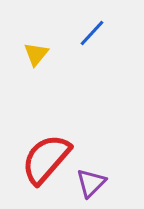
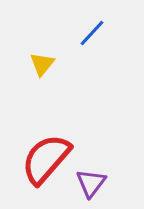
yellow triangle: moved 6 px right, 10 px down
purple triangle: rotated 8 degrees counterclockwise
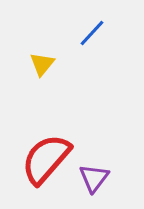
purple triangle: moved 3 px right, 5 px up
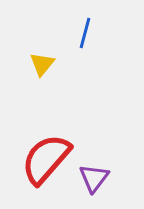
blue line: moved 7 px left; rotated 28 degrees counterclockwise
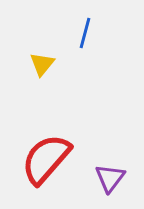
purple triangle: moved 16 px right
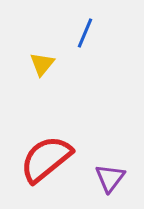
blue line: rotated 8 degrees clockwise
red semicircle: rotated 10 degrees clockwise
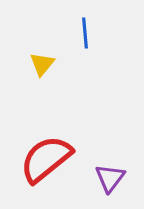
blue line: rotated 28 degrees counterclockwise
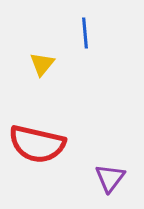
red semicircle: moved 9 px left, 15 px up; rotated 128 degrees counterclockwise
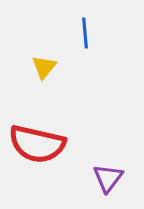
yellow triangle: moved 2 px right, 3 px down
purple triangle: moved 2 px left
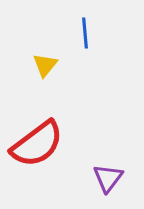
yellow triangle: moved 1 px right, 2 px up
red semicircle: rotated 50 degrees counterclockwise
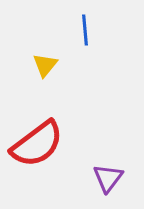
blue line: moved 3 px up
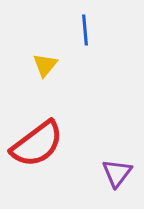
purple triangle: moved 9 px right, 5 px up
